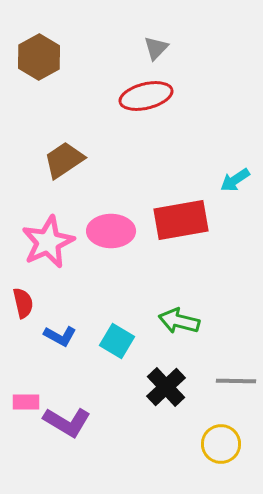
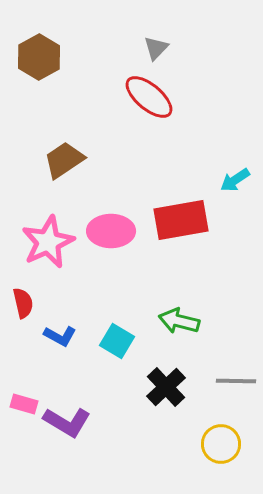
red ellipse: moved 3 px right, 1 px down; rotated 54 degrees clockwise
pink rectangle: moved 2 px left, 2 px down; rotated 16 degrees clockwise
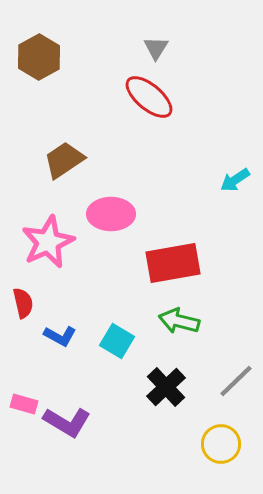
gray triangle: rotated 12 degrees counterclockwise
red rectangle: moved 8 px left, 43 px down
pink ellipse: moved 17 px up
gray line: rotated 45 degrees counterclockwise
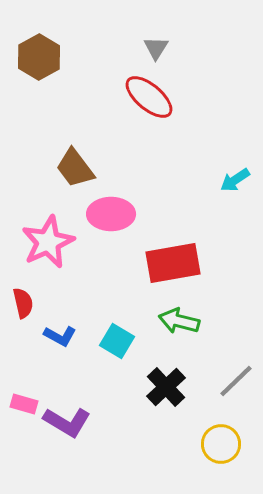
brown trapezoid: moved 11 px right, 8 px down; rotated 93 degrees counterclockwise
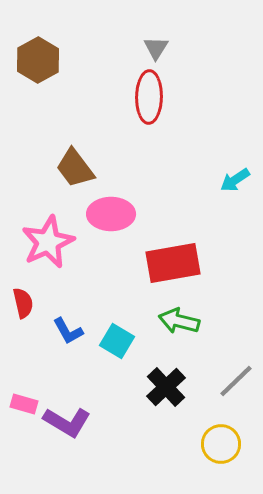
brown hexagon: moved 1 px left, 3 px down
red ellipse: rotated 51 degrees clockwise
blue L-shape: moved 8 px right, 5 px up; rotated 32 degrees clockwise
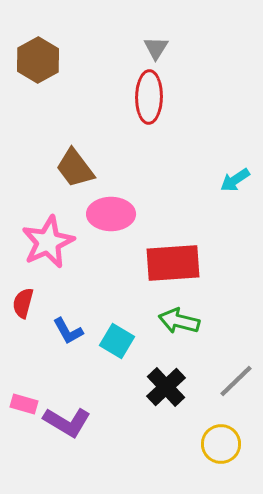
red rectangle: rotated 6 degrees clockwise
red semicircle: rotated 152 degrees counterclockwise
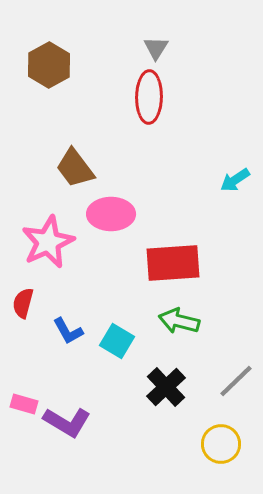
brown hexagon: moved 11 px right, 5 px down
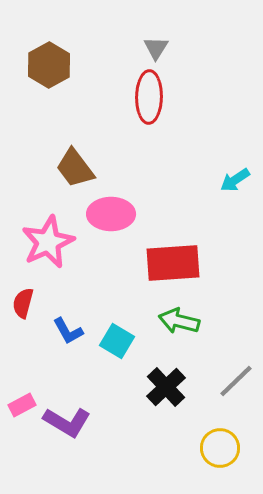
pink rectangle: moved 2 px left, 1 px down; rotated 44 degrees counterclockwise
yellow circle: moved 1 px left, 4 px down
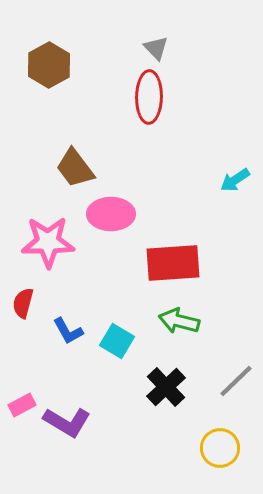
gray triangle: rotated 16 degrees counterclockwise
pink star: rotated 24 degrees clockwise
